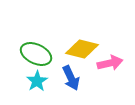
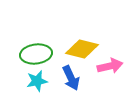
green ellipse: rotated 32 degrees counterclockwise
pink arrow: moved 3 px down
cyan star: rotated 20 degrees clockwise
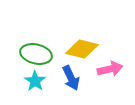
green ellipse: rotated 20 degrees clockwise
pink arrow: moved 3 px down
cyan star: moved 2 px left; rotated 25 degrees counterclockwise
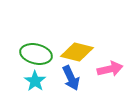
yellow diamond: moved 5 px left, 3 px down
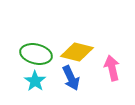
pink arrow: moved 2 px right, 1 px up; rotated 90 degrees counterclockwise
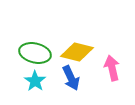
green ellipse: moved 1 px left, 1 px up
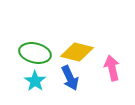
blue arrow: moved 1 px left
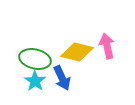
green ellipse: moved 6 px down
pink arrow: moved 5 px left, 22 px up
blue arrow: moved 8 px left
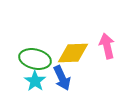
yellow diamond: moved 4 px left, 1 px down; rotated 16 degrees counterclockwise
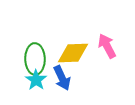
pink arrow: rotated 15 degrees counterclockwise
green ellipse: rotated 76 degrees clockwise
cyan star: moved 1 px right, 1 px up
